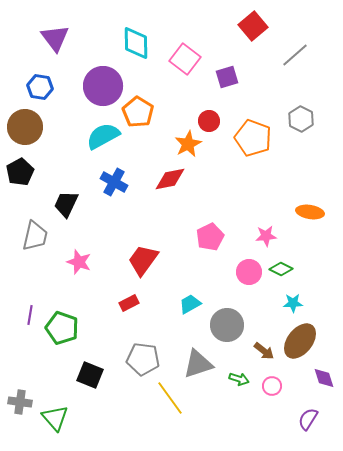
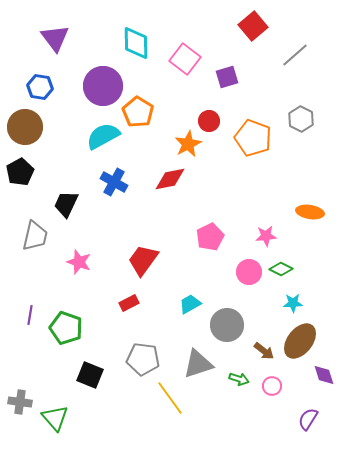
green pentagon at (62, 328): moved 4 px right
purple diamond at (324, 378): moved 3 px up
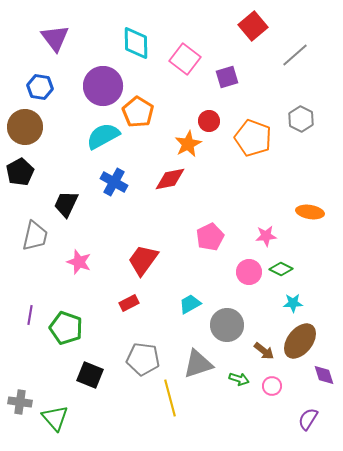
yellow line at (170, 398): rotated 21 degrees clockwise
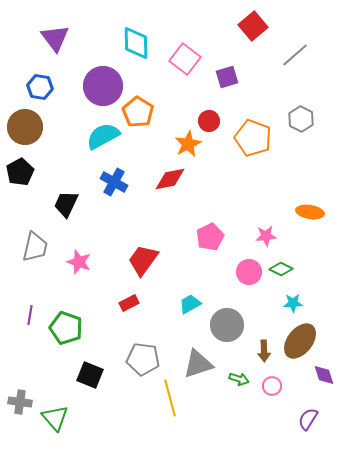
gray trapezoid at (35, 236): moved 11 px down
brown arrow at (264, 351): rotated 50 degrees clockwise
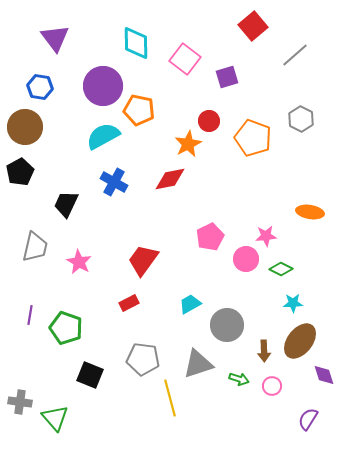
orange pentagon at (138, 112): moved 1 px right, 2 px up; rotated 20 degrees counterclockwise
pink star at (79, 262): rotated 10 degrees clockwise
pink circle at (249, 272): moved 3 px left, 13 px up
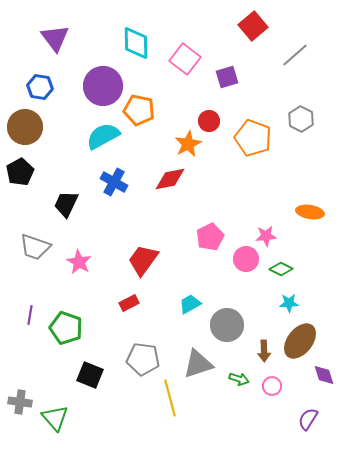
gray trapezoid at (35, 247): rotated 96 degrees clockwise
cyan star at (293, 303): moved 4 px left
